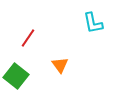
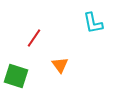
red line: moved 6 px right
green square: rotated 20 degrees counterclockwise
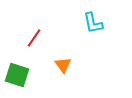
orange triangle: moved 3 px right
green square: moved 1 px right, 1 px up
